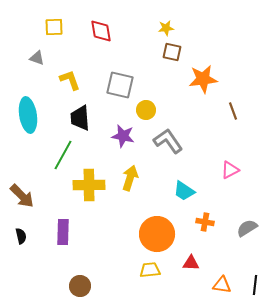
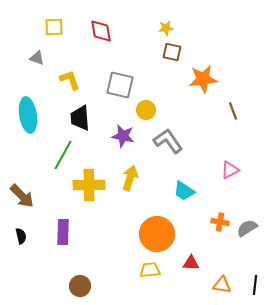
orange cross: moved 15 px right
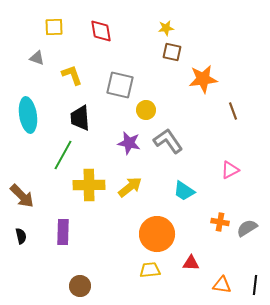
yellow L-shape: moved 2 px right, 5 px up
purple star: moved 6 px right, 7 px down
yellow arrow: moved 9 px down; rotated 35 degrees clockwise
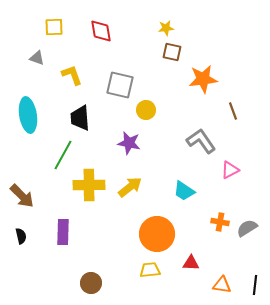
gray L-shape: moved 33 px right
brown circle: moved 11 px right, 3 px up
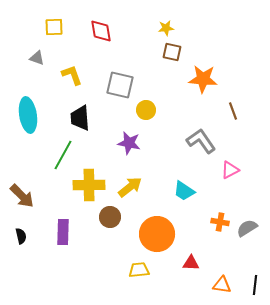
orange star: rotated 12 degrees clockwise
yellow trapezoid: moved 11 px left
brown circle: moved 19 px right, 66 px up
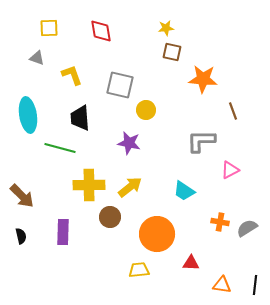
yellow square: moved 5 px left, 1 px down
gray L-shape: rotated 56 degrees counterclockwise
green line: moved 3 px left, 7 px up; rotated 76 degrees clockwise
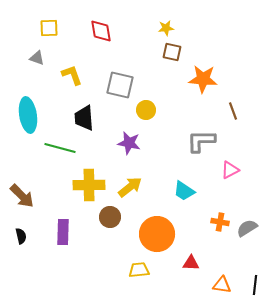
black trapezoid: moved 4 px right
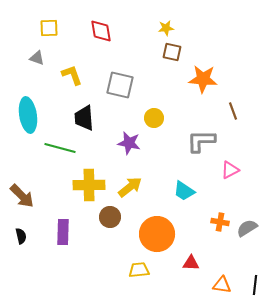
yellow circle: moved 8 px right, 8 px down
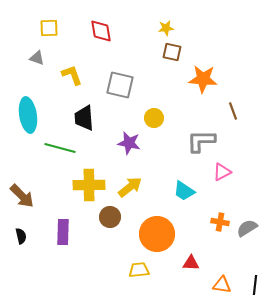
pink triangle: moved 8 px left, 2 px down
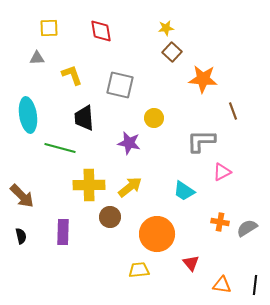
brown square: rotated 30 degrees clockwise
gray triangle: rotated 21 degrees counterclockwise
red triangle: rotated 48 degrees clockwise
